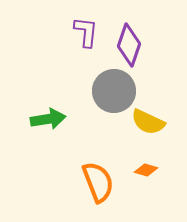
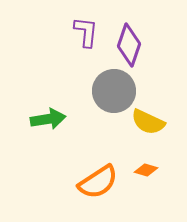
orange semicircle: rotated 78 degrees clockwise
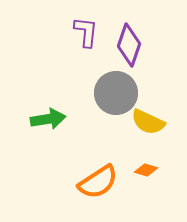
gray circle: moved 2 px right, 2 px down
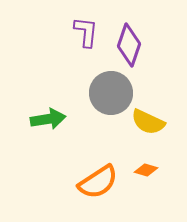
gray circle: moved 5 px left
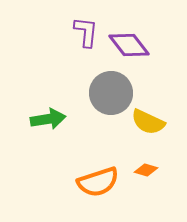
purple diamond: rotated 57 degrees counterclockwise
orange semicircle: rotated 15 degrees clockwise
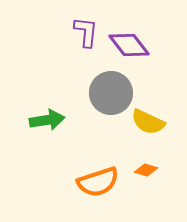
green arrow: moved 1 px left, 1 px down
